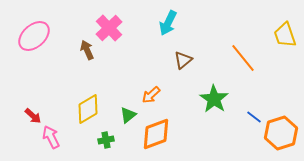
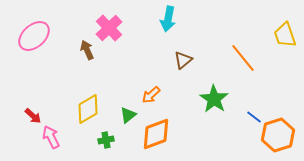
cyan arrow: moved 4 px up; rotated 15 degrees counterclockwise
orange hexagon: moved 3 px left, 2 px down
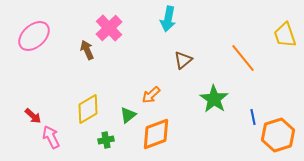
blue line: moved 1 px left; rotated 42 degrees clockwise
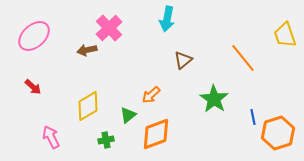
cyan arrow: moved 1 px left
brown arrow: rotated 78 degrees counterclockwise
yellow diamond: moved 3 px up
red arrow: moved 29 px up
orange hexagon: moved 2 px up
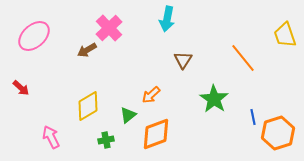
brown arrow: rotated 18 degrees counterclockwise
brown triangle: rotated 18 degrees counterclockwise
red arrow: moved 12 px left, 1 px down
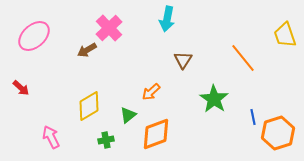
orange arrow: moved 3 px up
yellow diamond: moved 1 px right
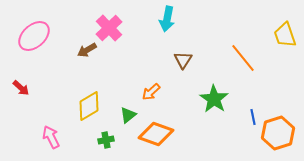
orange diamond: rotated 40 degrees clockwise
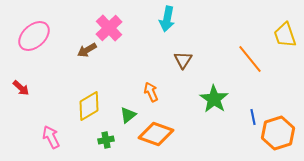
orange line: moved 7 px right, 1 px down
orange arrow: rotated 108 degrees clockwise
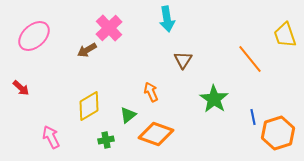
cyan arrow: rotated 20 degrees counterclockwise
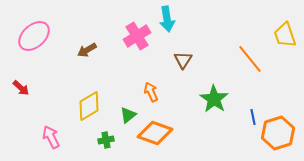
pink cross: moved 28 px right, 8 px down; rotated 12 degrees clockwise
orange diamond: moved 1 px left, 1 px up
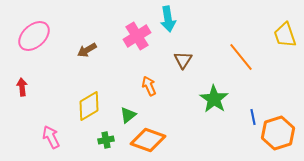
cyan arrow: moved 1 px right
orange line: moved 9 px left, 2 px up
red arrow: moved 1 px right, 1 px up; rotated 138 degrees counterclockwise
orange arrow: moved 2 px left, 6 px up
orange diamond: moved 7 px left, 7 px down
